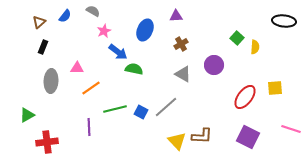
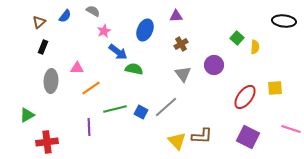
gray triangle: rotated 24 degrees clockwise
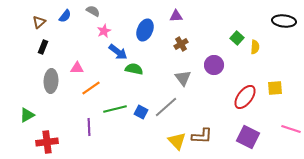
gray triangle: moved 4 px down
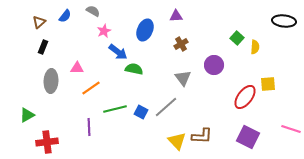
yellow square: moved 7 px left, 4 px up
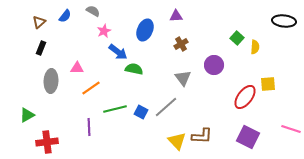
black rectangle: moved 2 px left, 1 px down
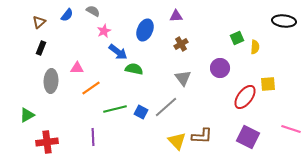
blue semicircle: moved 2 px right, 1 px up
green square: rotated 24 degrees clockwise
purple circle: moved 6 px right, 3 px down
purple line: moved 4 px right, 10 px down
